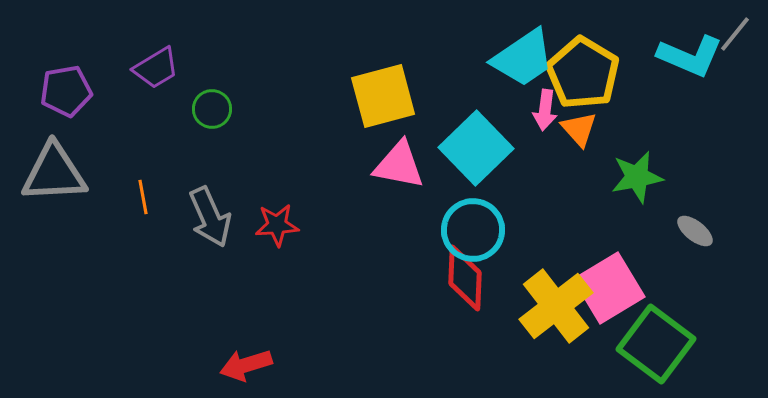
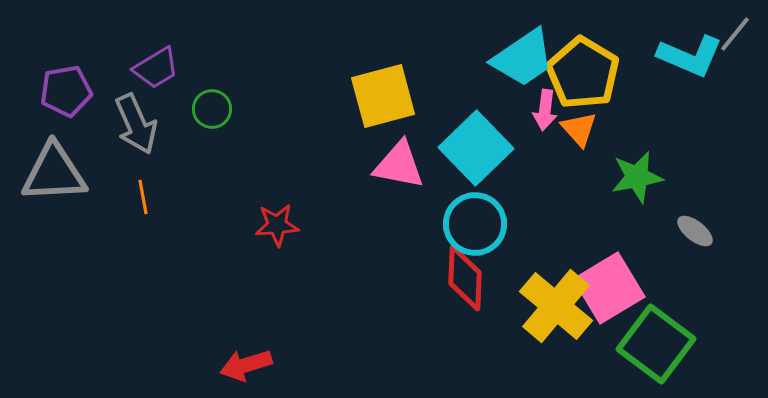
gray arrow: moved 74 px left, 93 px up
cyan circle: moved 2 px right, 6 px up
yellow cross: rotated 12 degrees counterclockwise
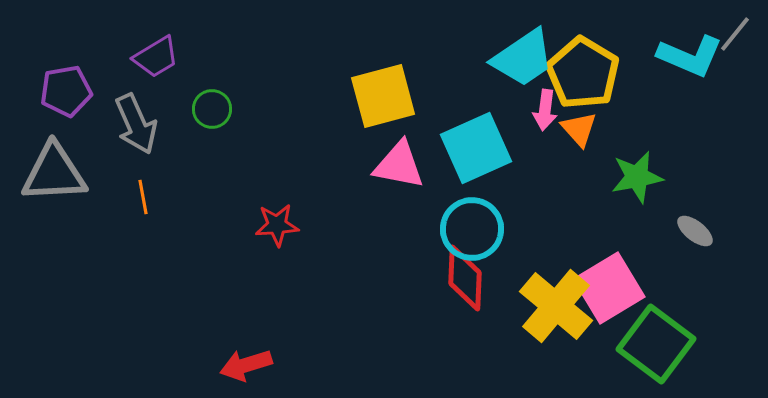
purple trapezoid: moved 11 px up
cyan square: rotated 20 degrees clockwise
cyan circle: moved 3 px left, 5 px down
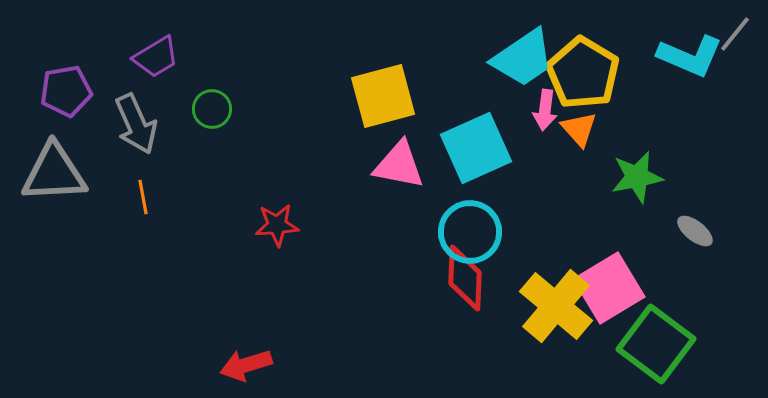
cyan circle: moved 2 px left, 3 px down
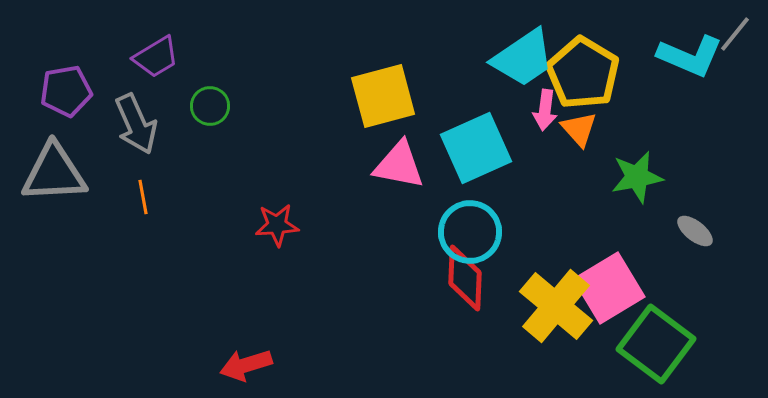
green circle: moved 2 px left, 3 px up
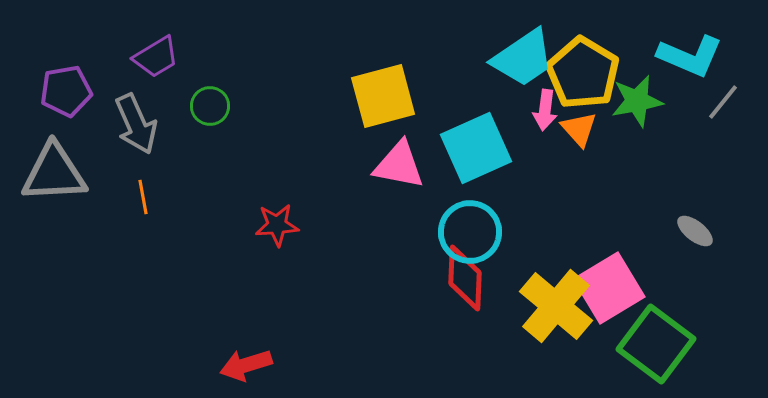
gray line: moved 12 px left, 68 px down
green star: moved 76 px up
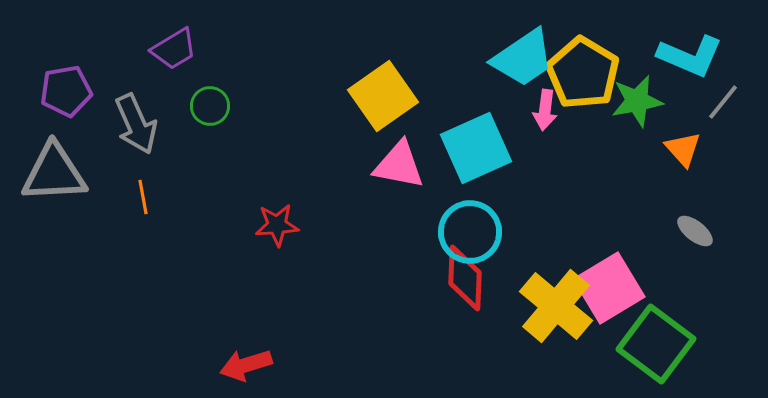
purple trapezoid: moved 18 px right, 8 px up
yellow square: rotated 20 degrees counterclockwise
orange triangle: moved 104 px right, 20 px down
